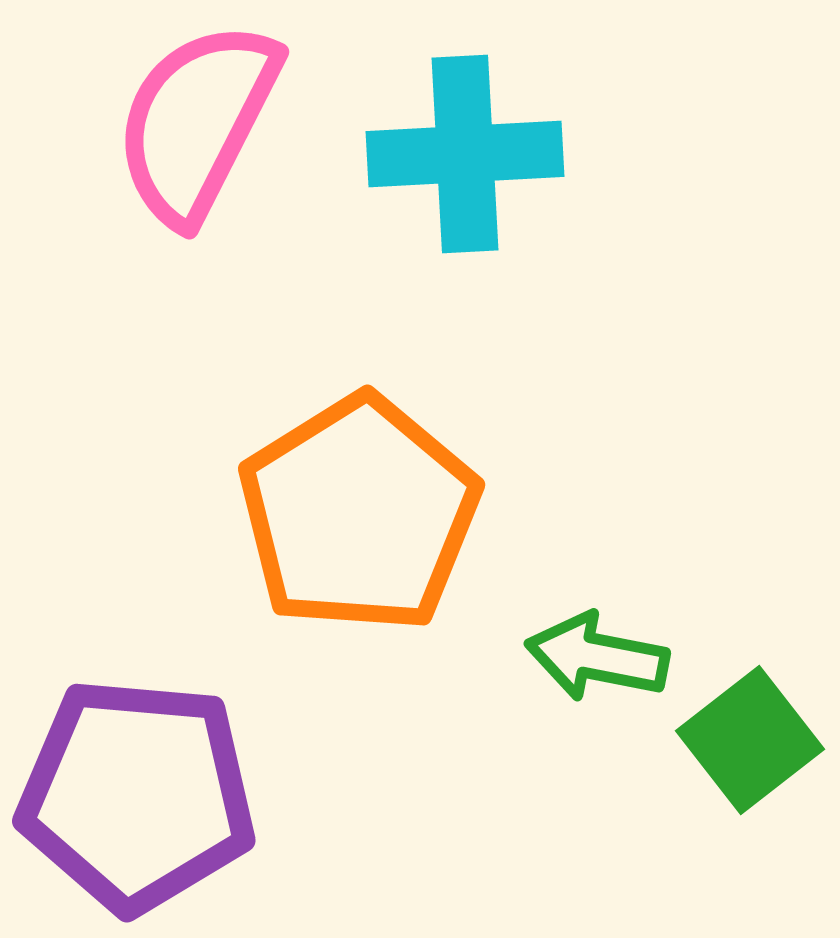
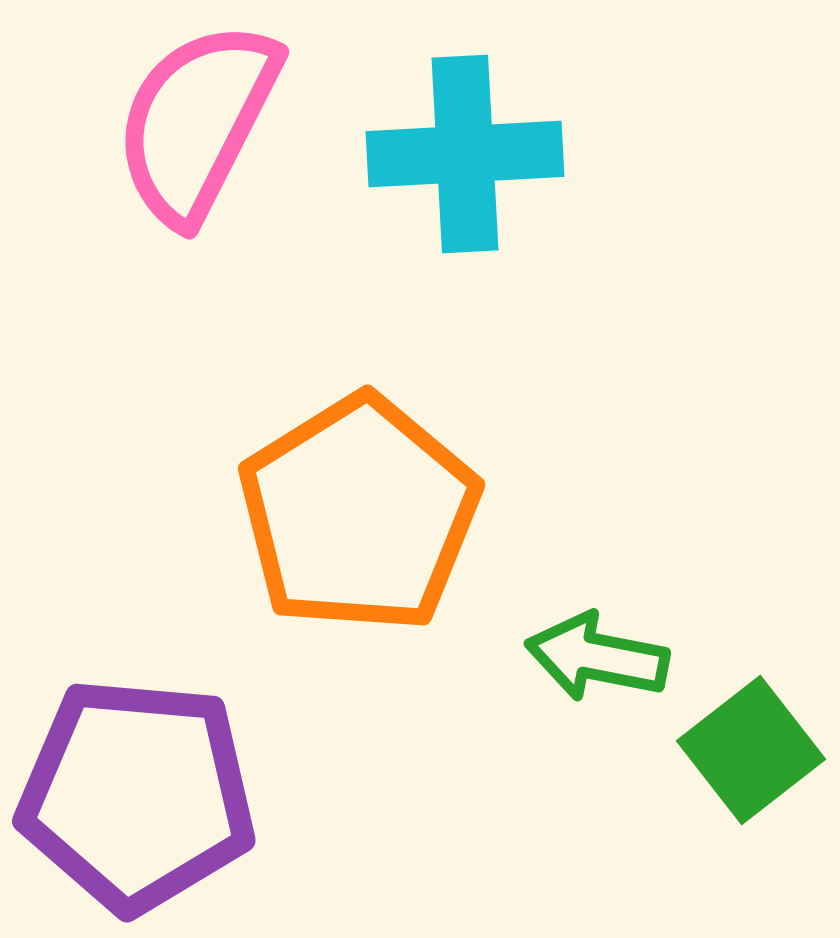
green square: moved 1 px right, 10 px down
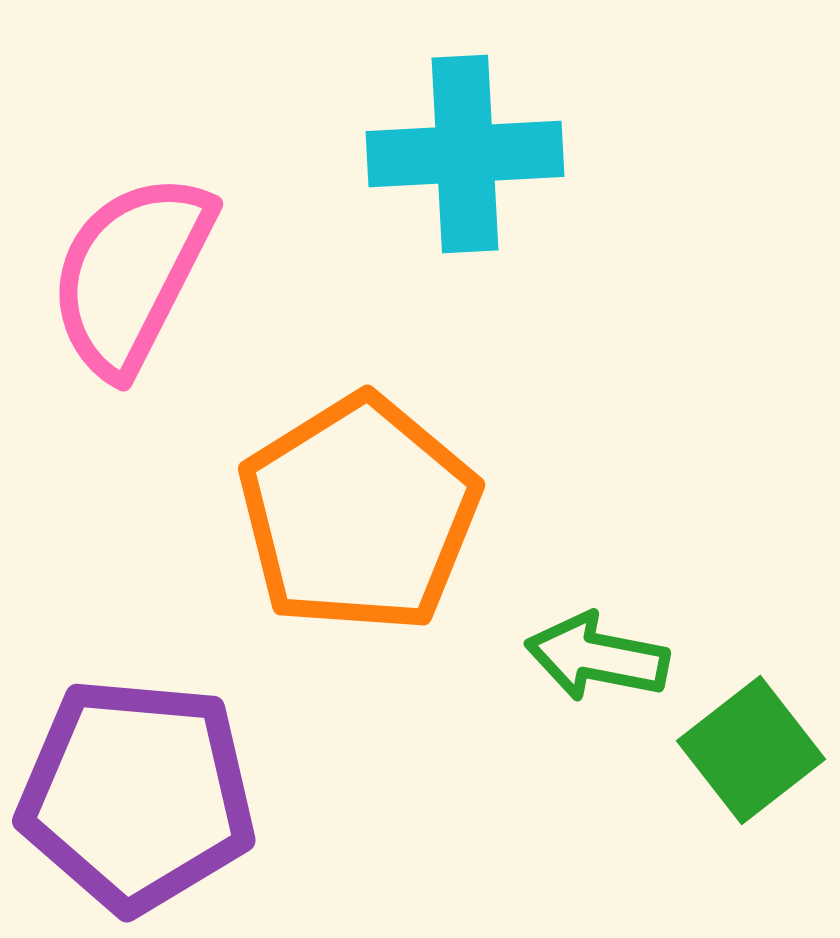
pink semicircle: moved 66 px left, 152 px down
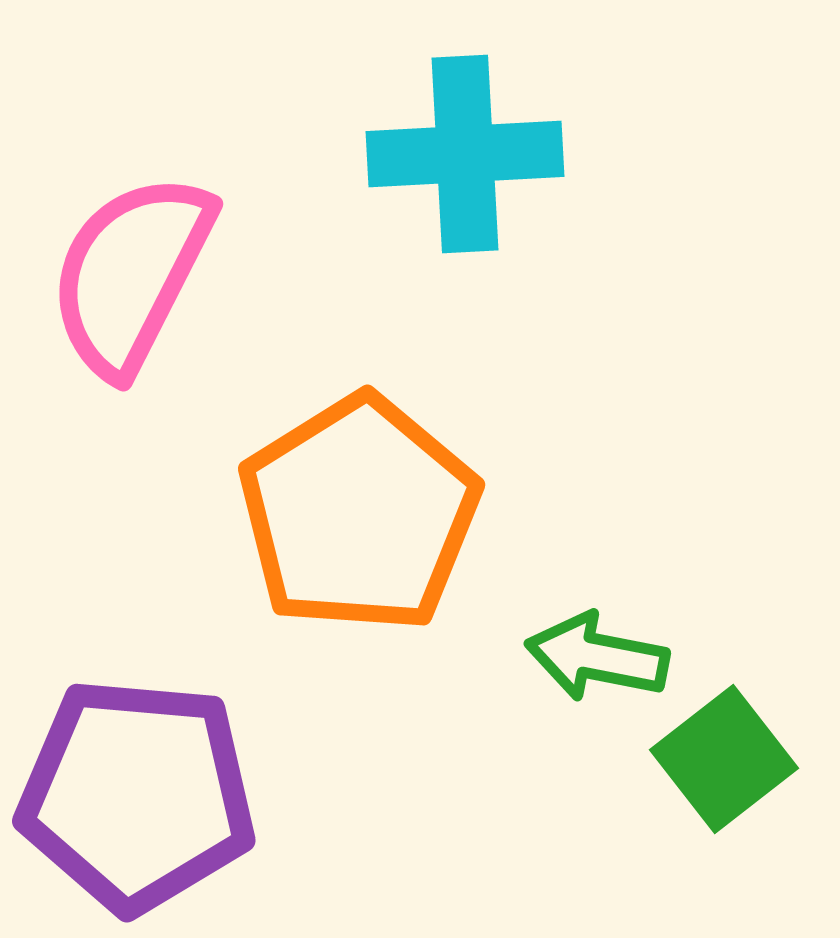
green square: moved 27 px left, 9 px down
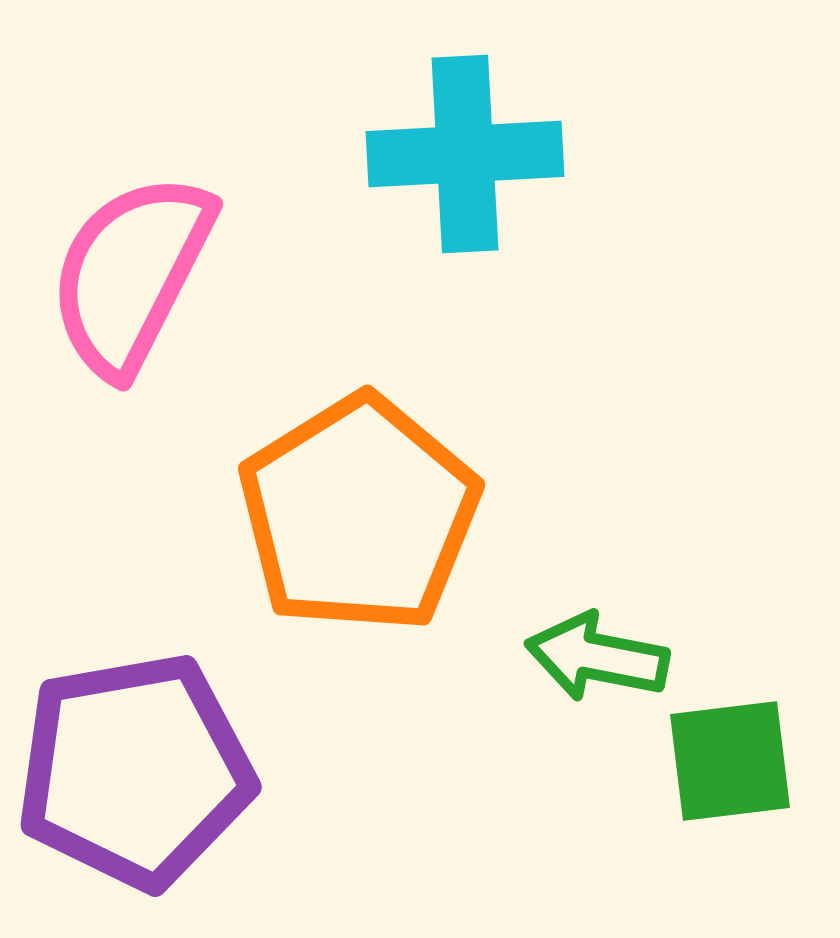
green square: moved 6 px right, 2 px down; rotated 31 degrees clockwise
purple pentagon: moved 2 px left, 24 px up; rotated 15 degrees counterclockwise
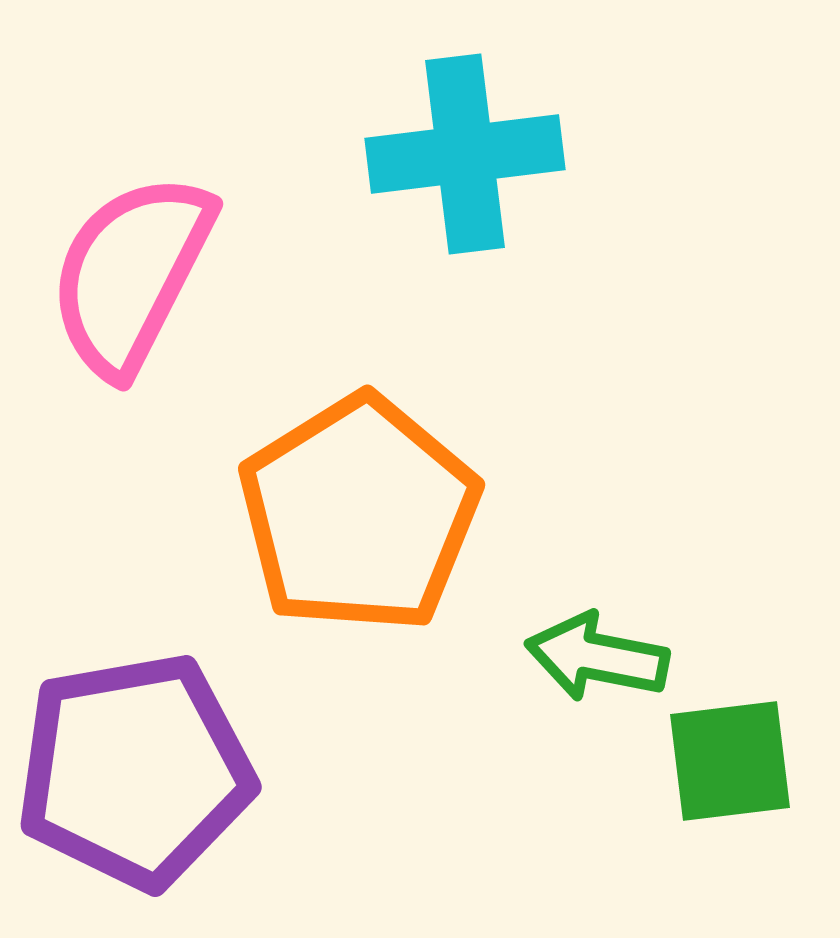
cyan cross: rotated 4 degrees counterclockwise
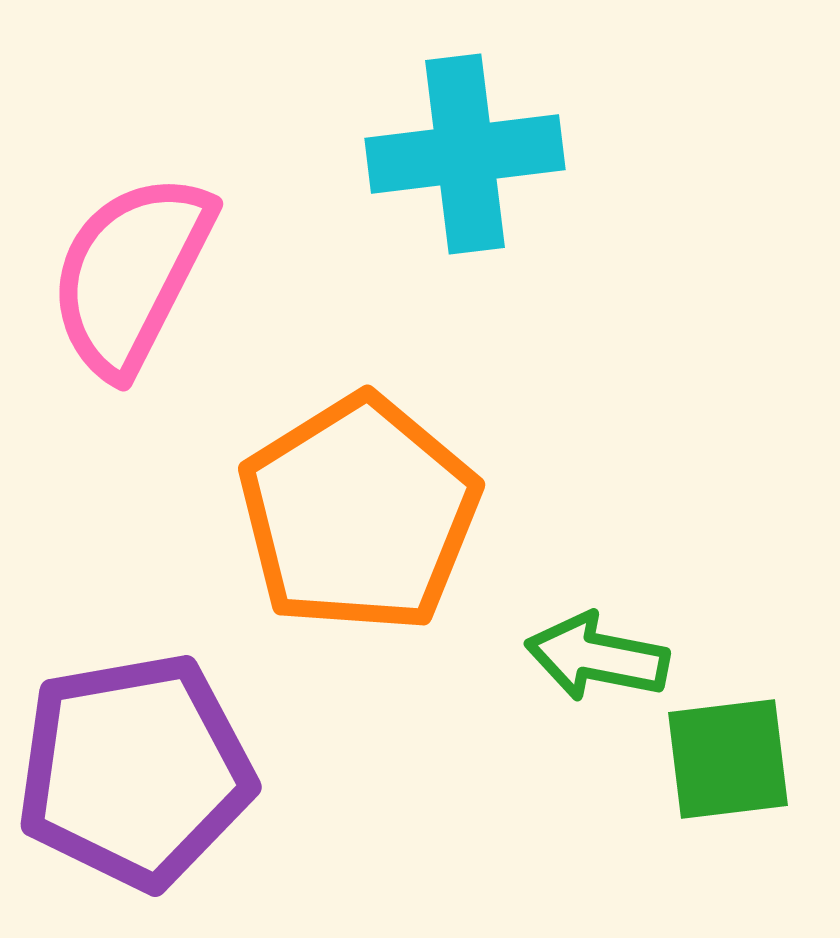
green square: moved 2 px left, 2 px up
